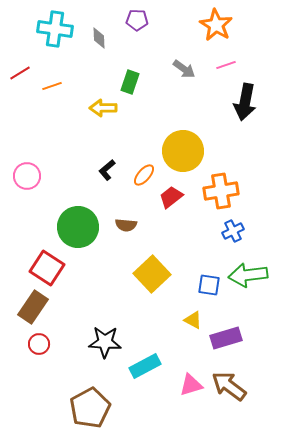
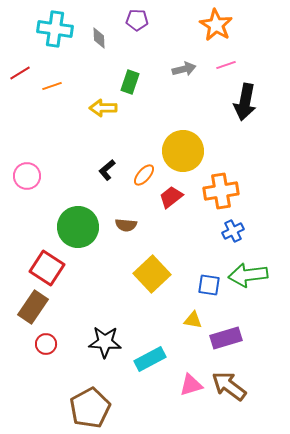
gray arrow: rotated 50 degrees counterclockwise
yellow triangle: rotated 18 degrees counterclockwise
red circle: moved 7 px right
cyan rectangle: moved 5 px right, 7 px up
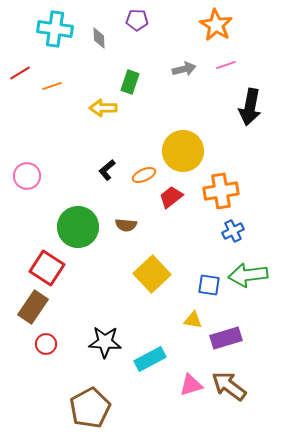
black arrow: moved 5 px right, 5 px down
orange ellipse: rotated 25 degrees clockwise
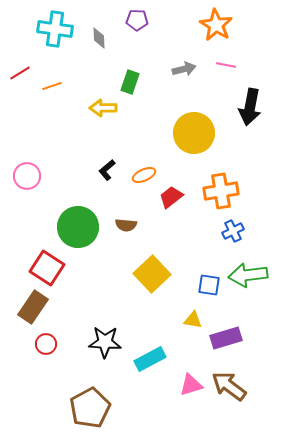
pink line: rotated 30 degrees clockwise
yellow circle: moved 11 px right, 18 px up
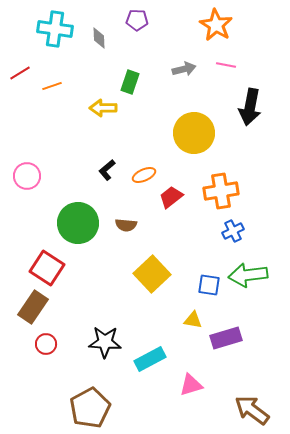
green circle: moved 4 px up
brown arrow: moved 23 px right, 24 px down
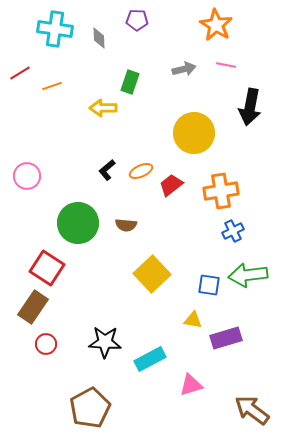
orange ellipse: moved 3 px left, 4 px up
red trapezoid: moved 12 px up
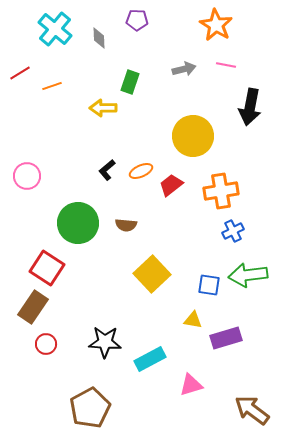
cyan cross: rotated 32 degrees clockwise
yellow circle: moved 1 px left, 3 px down
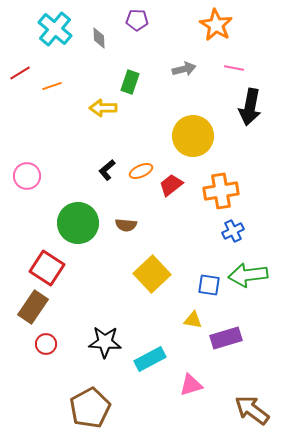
pink line: moved 8 px right, 3 px down
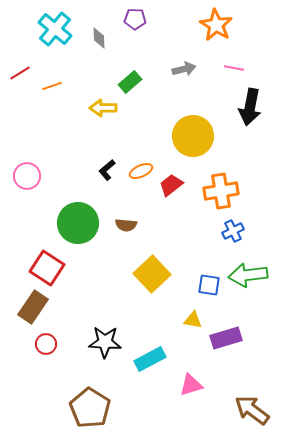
purple pentagon: moved 2 px left, 1 px up
green rectangle: rotated 30 degrees clockwise
brown pentagon: rotated 12 degrees counterclockwise
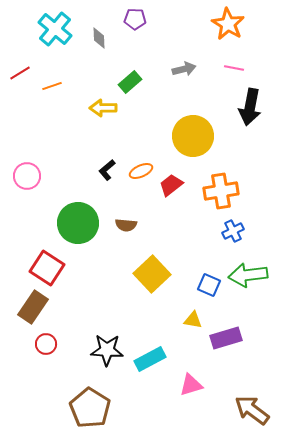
orange star: moved 12 px right, 1 px up
blue square: rotated 15 degrees clockwise
black star: moved 2 px right, 8 px down
